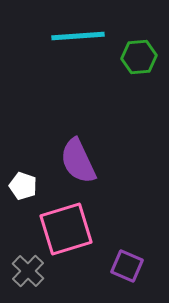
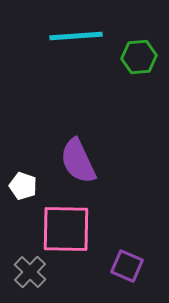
cyan line: moved 2 px left
pink square: rotated 18 degrees clockwise
gray cross: moved 2 px right, 1 px down
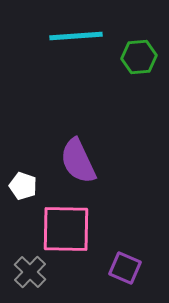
purple square: moved 2 px left, 2 px down
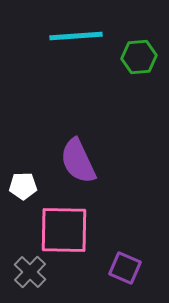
white pentagon: rotated 20 degrees counterclockwise
pink square: moved 2 px left, 1 px down
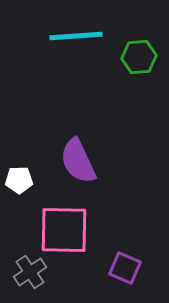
white pentagon: moved 4 px left, 6 px up
gray cross: rotated 12 degrees clockwise
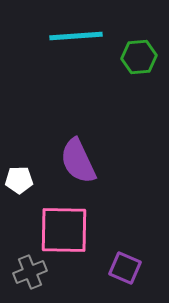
gray cross: rotated 12 degrees clockwise
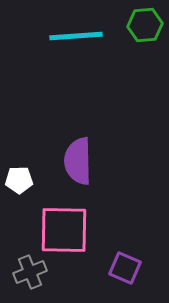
green hexagon: moved 6 px right, 32 px up
purple semicircle: rotated 24 degrees clockwise
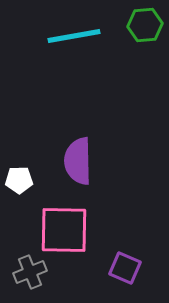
cyan line: moved 2 px left; rotated 6 degrees counterclockwise
